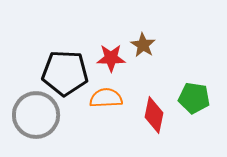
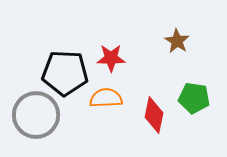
brown star: moved 34 px right, 4 px up
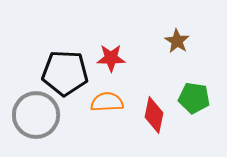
orange semicircle: moved 1 px right, 4 px down
